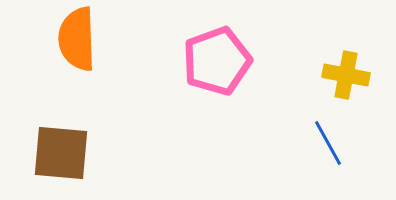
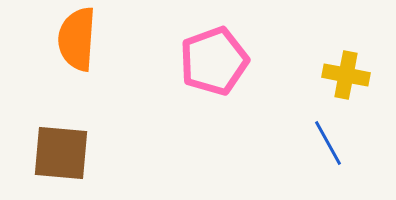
orange semicircle: rotated 6 degrees clockwise
pink pentagon: moved 3 px left
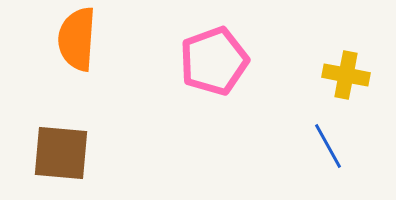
blue line: moved 3 px down
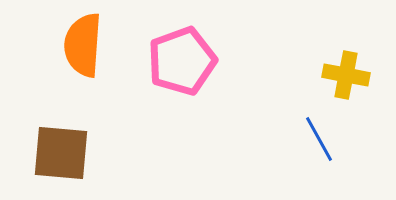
orange semicircle: moved 6 px right, 6 px down
pink pentagon: moved 32 px left
blue line: moved 9 px left, 7 px up
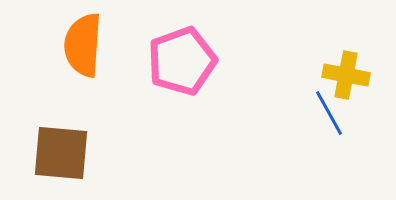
blue line: moved 10 px right, 26 px up
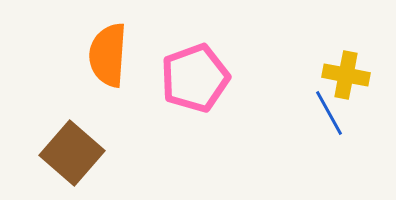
orange semicircle: moved 25 px right, 10 px down
pink pentagon: moved 13 px right, 17 px down
brown square: moved 11 px right; rotated 36 degrees clockwise
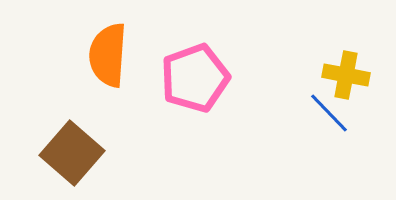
blue line: rotated 15 degrees counterclockwise
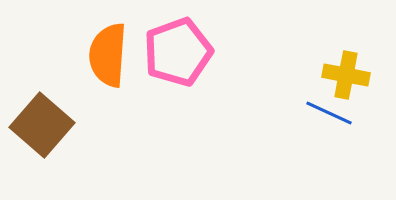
pink pentagon: moved 17 px left, 26 px up
blue line: rotated 21 degrees counterclockwise
brown square: moved 30 px left, 28 px up
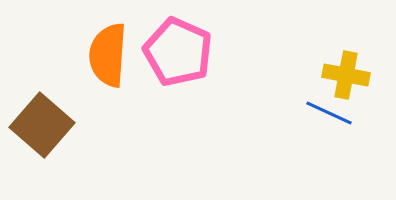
pink pentagon: rotated 28 degrees counterclockwise
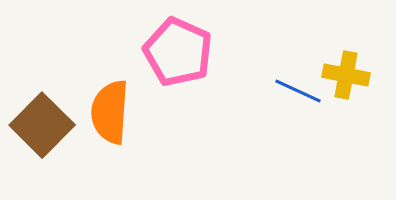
orange semicircle: moved 2 px right, 57 px down
blue line: moved 31 px left, 22 px up
brown square: rotated 4 degrees clockwise
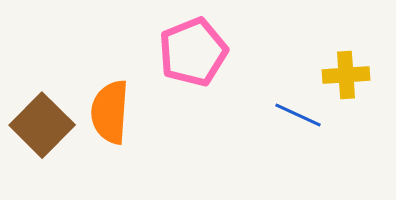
pink pentagon: moved 15 px right; rotated 26 degrees clockwise
yellow cross: rotated 15 degrees counterclockwise
blue line: moved 24 px down
